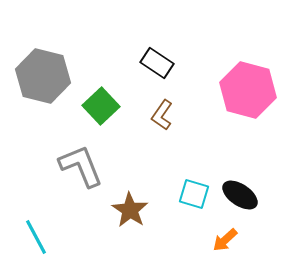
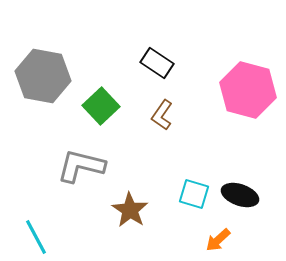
gray hexagon: rotated 4 degrees counterclockwise
gray L-shape: rotated 54 degrees counterclockwise
black ellipse: rotated 15 degrees counterclockwise
orange arrow: moved 7 px left
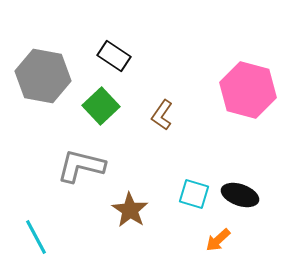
black rectangle: moved 43 px left, 7 px up
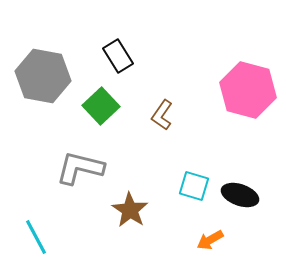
black rectangle: moved 4 px right; rotated 24 degrees clockwise
gray L-shape: moved 1 px left, 2 px down
cyan square: moved 8 px up
orange arrow: moved 8 px left; rotated 12 degrees clockwise
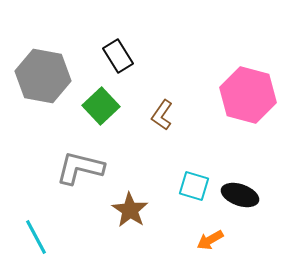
pink hexagon: moved 5 px down
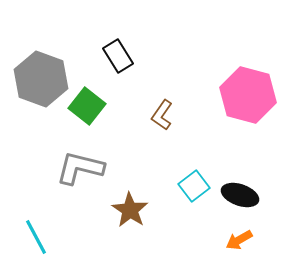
gray hexagon: moved 2 px left, 3 px down; rotated 10 degrees clockwise
green square: moved 14 px left; rotated 9 degrees counterclockwise
cyan square: rotated 36 degrees clockwise
orange arrow: moved 29 px right
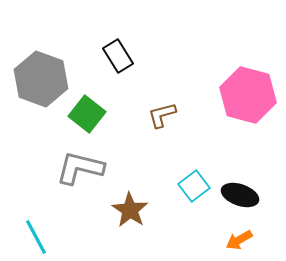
green square: moved 8 px down
brown L-shape: rotated 40 degrees clockwise
